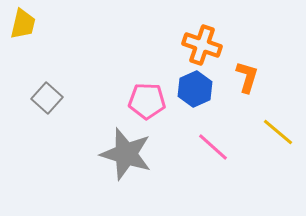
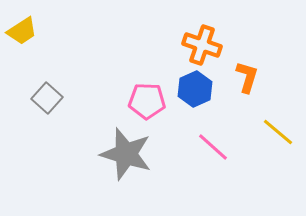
yellow trapezoid: moved 1 px left, 7 px down; rotated 44 degrees clockwise
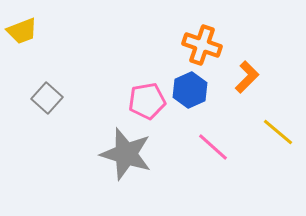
yellow trapezoid: rotated 12 degrees clockwise
orange L-shape: rotated 28 degrees clockwise
blue hexagon: moved 5 px left, 1 px down
pink pentagon: rotated 12 degrees counterclockwise
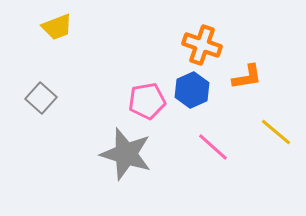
yellow trapezoid: moved 35 px right, 4 px up
orange L-shape: rotated 36 degrees clockwise
blue hexagon: moved 2 px right
gray square: moved 6 px left
yellow line: moved 2 px left
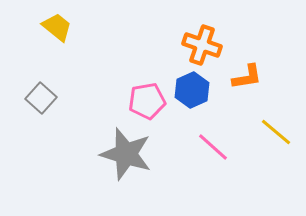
yellow trapezoid: rotated 120 degrees counterclockwise
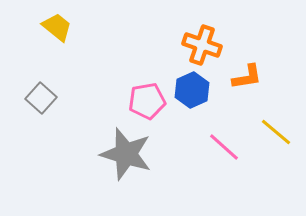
pink line: moved 11 px right
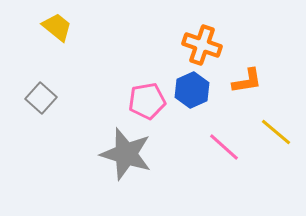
orange L-shape: moved 4 px down
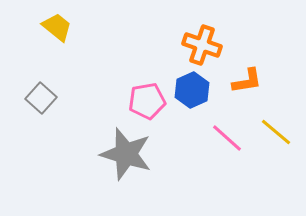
pink line: moved 3 px right, 9 px up
